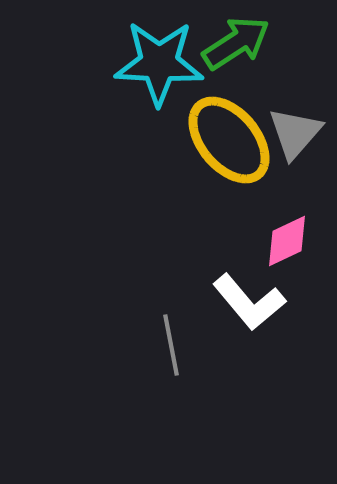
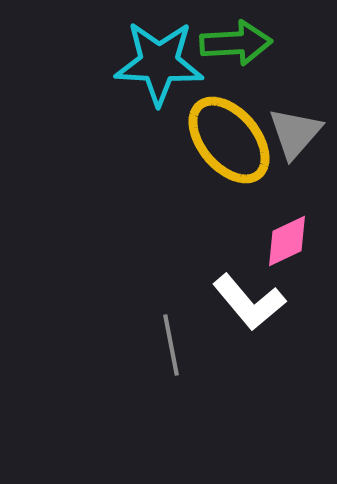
green arrow: rotated 30 degrees clockwise
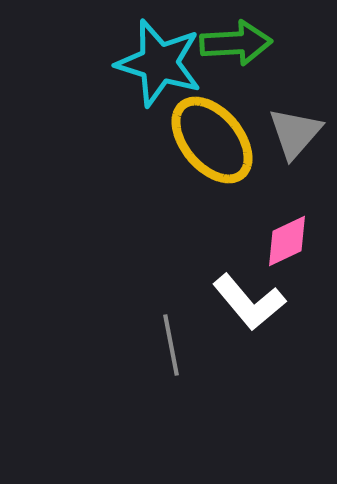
cyan star: rotated 14 degrees clockwise
yellow ellipse: moved 17 px left
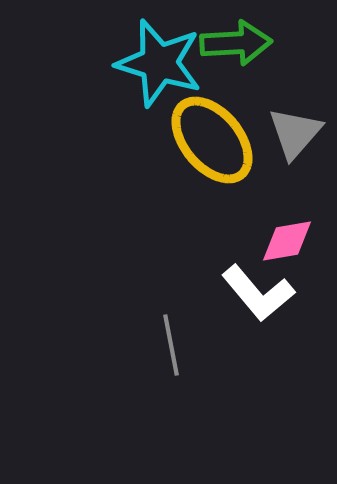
pink diamond: rotated 16 degrees clockwise
white L-shape: moved 9 px right, 9 px up
